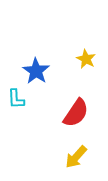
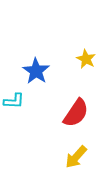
cyan L-shape: moved 2 px left, 2 px down; rotated 85 degrees counterclockwise
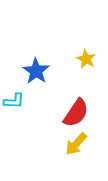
yellow arrow: moved 13 px up
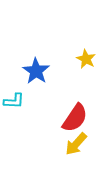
red semicircle: moved 1 px left, 5 px down
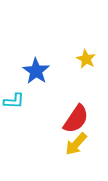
red semicircle: moved 1 px right, 1 px down
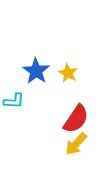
yellow star: moved 18 px left, 14 px down
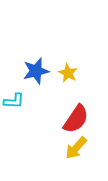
blue star: rotated 24 degrees clockwise
yellow arrow: moved 4 px down
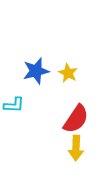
cyan L-shape: moved 4 px down
yellow arrow: rotated 40 degrees counterclockwise
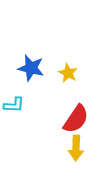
blue star: moved 5 px left, 3 px up; rotated 28 degrees clockwise
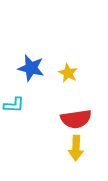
red semicircle: rotated 48 degrees clockwise
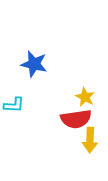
blue star: moved 3 px right, 4 px up
yellow star: moved 17 px right, 24 px down
yellow arrow: moved 14 px right, 8 px up
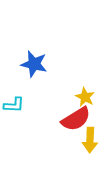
red semicircle: rotated 24 degrees counterclockwise
